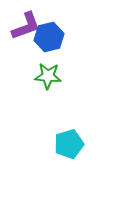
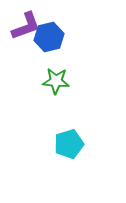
green star: moved 8 px right, 5 px down
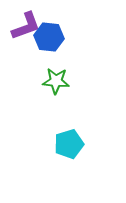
blue hexagon: rotated 20 degrees clockwise
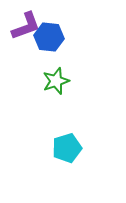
green star: rotated 24 degrees counterclockwise
cyan pentagon: moved 2 px left, 4 px down
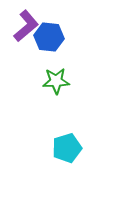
purple L-shape: rotated 20 degrees counterclockwise
green star: rotated 16 degrees clockwise
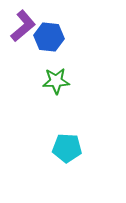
purple L-shape: moved 3 px left
cyan pentagon: rotated 20 degrees clockwise
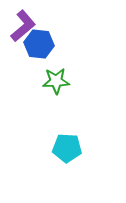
blue hexagon: moved 10 px left, 7 px down
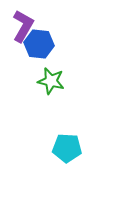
purple L-shape: rotated 20 degrees counterclockwise
green star: moved 5 px left; rotated 16 degrees clockwise
